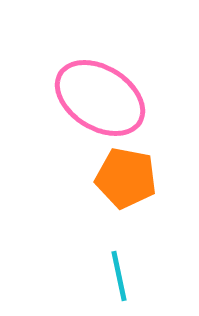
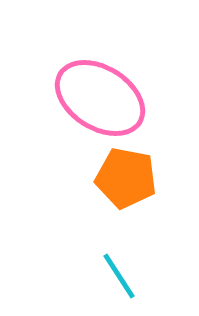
cyan line: rotated 21 degrees counterclockwise
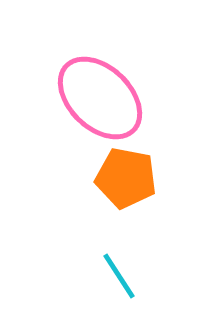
pink ellipse: rotated 12 degrees clockwise
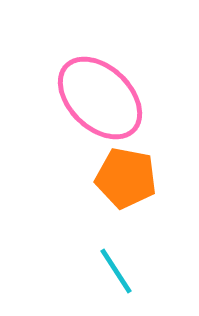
cyan line: moved 3 px left, 5 px up
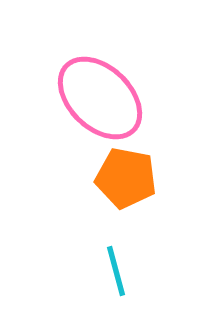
cyan line: rotated 18 degrees clockwise
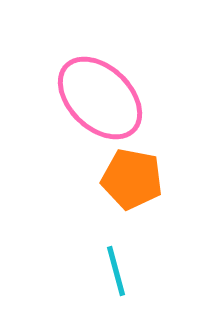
orange pentagon: moved 6 px right, 1 px down
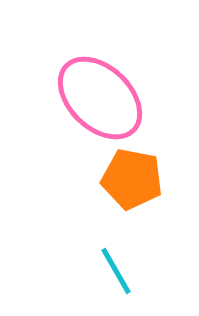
cyan line: rotated 15 degrees counterclockwise
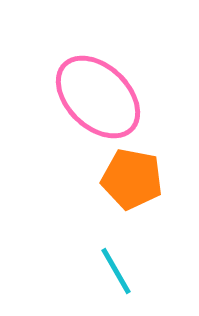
pink ellipse: moved 2 px left, 1 px up
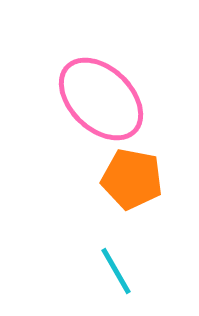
pink ellipse: moved 3 px right, 2 px down
